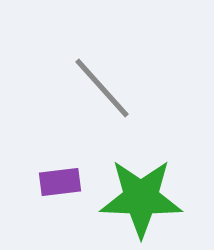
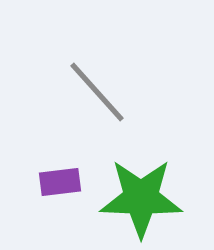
gray line: moved 5 px left, 4 px down
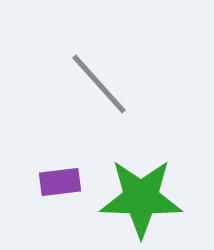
gray line: moved 2 px right, 8 px up
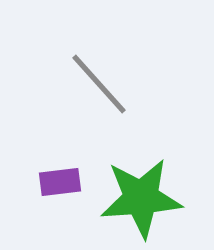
green star: rotated 6 degrees counterclockwise
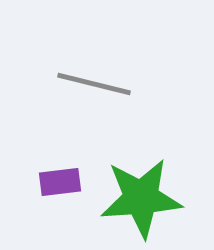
gray line: moved 5 px left; rotated 34 degrees counterclockwise
